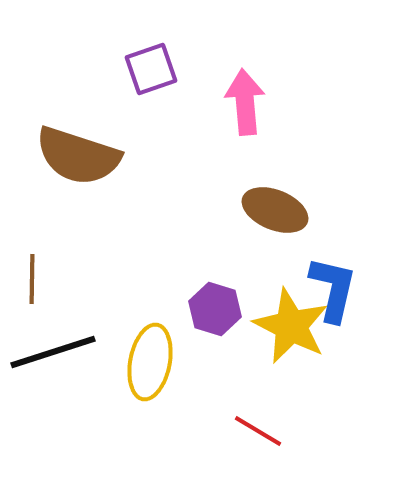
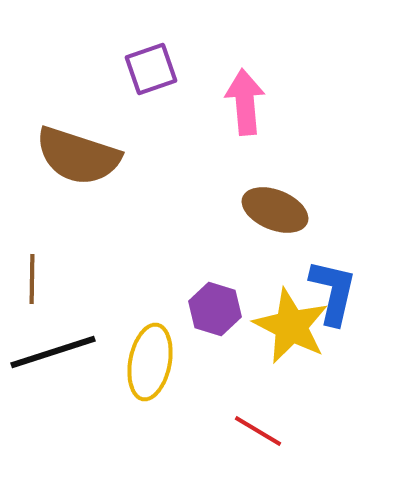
blue L-shape: moved 3 px down
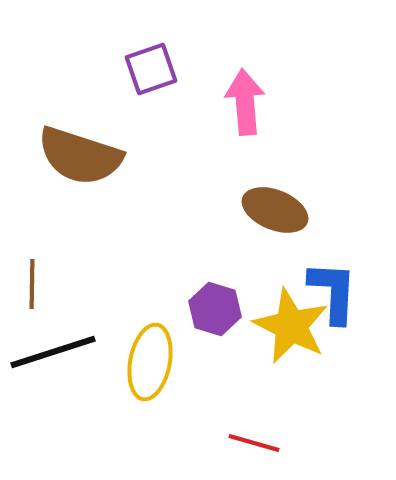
brown semicircle: moved 2 px right
brown line: moved 5 px down
blue L-shape: rotated 10 degrees counterclockwise
red line: moved 4 px left, 12 px down; rotated 15 degrees counterclockwise
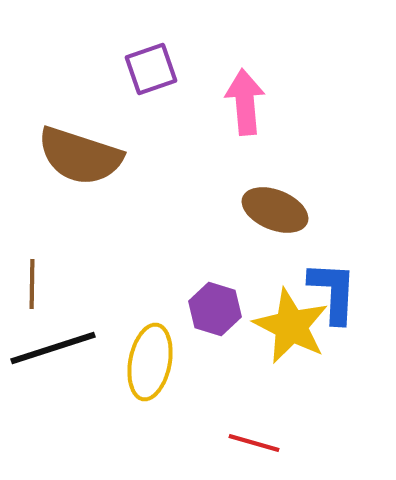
black line: moved 4 px up
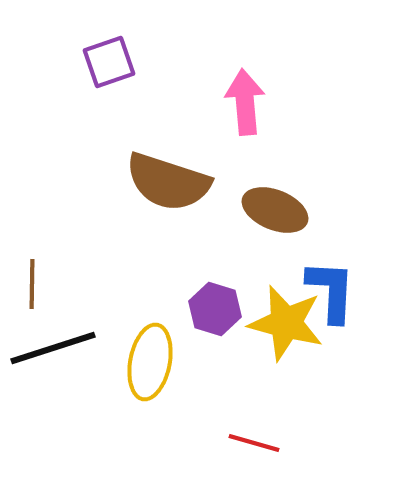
purple square: moved 42 px left, 7 px up
brown semicircle: moved 88 px right, 26 px down
blue L-shape: moved 2 px left, 1 px up
yellow star: moved 5 px left, 3 px up; rotated 12 degrees counterclockwise
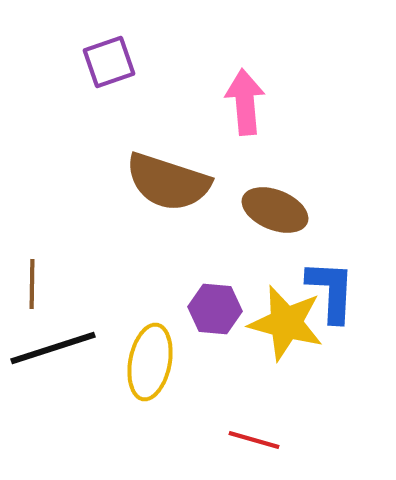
purple hexagon: rotated 12 degrees counterclockwise
red line: moved 3 px up
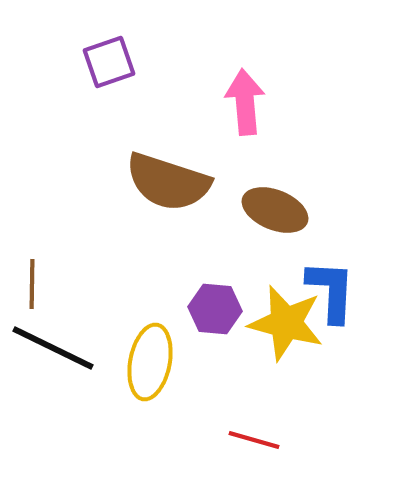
black line: rotated 44 degrees clockwise
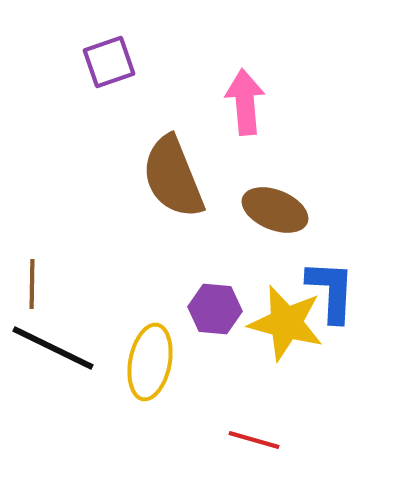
brown semicircle: moved 5 px right, 5 px up; rotated 50 degrees clockwise
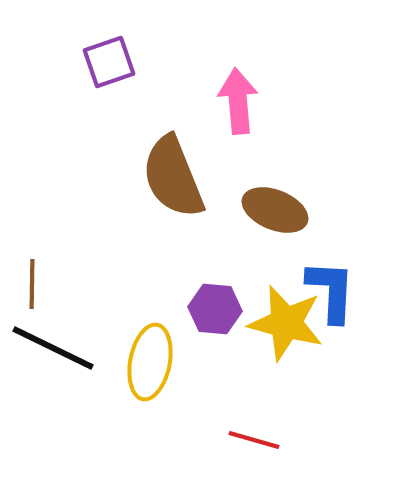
pink arrow: moved 7 px left, 1 px up
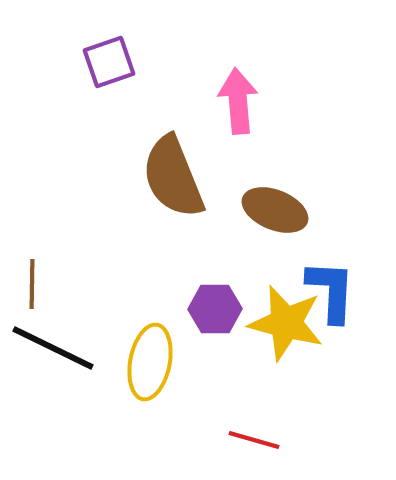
purple hexagon: rotated 6 degrees counterclockwise
